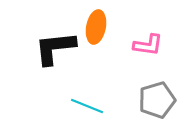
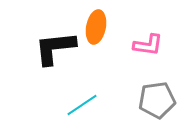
gray pentagon: rotated 9 degrees clockwise
cyan line: moved 5 px left, 1 px up; rotated 56 degrees counterclockwise
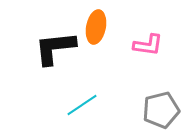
gray pentagon: moved 4 px right, 10 px down; rotated 6 degrees counterclockwise
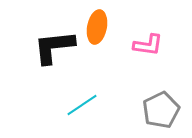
orange ellipse: moved 1 px right
black L-shape: moved 1 px left, 1 px up
gray pentagon: rotated 12 degrees counterclockwise
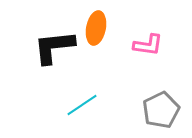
orange ellipse: moved 1 px left, 1 px down
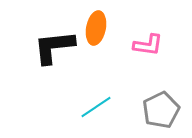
cyan line: moved 14 px right, 2 px down
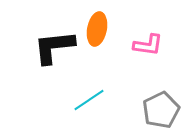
orange ellipse: moved 1 px right, 1 px down
cyan line: moved 7 px left, 7 px up
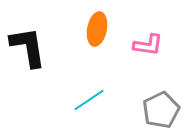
black L-shape: moved 26 px left; rotated 87 degrees clockwise
